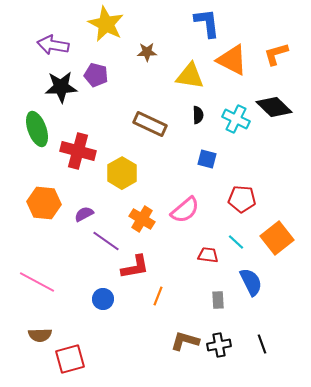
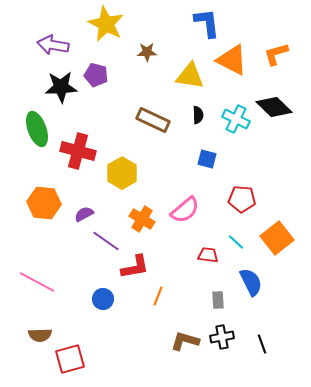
brown rectangle: moved 3 px right, 4 px up
black cross: moved 3 px right, 8 px up
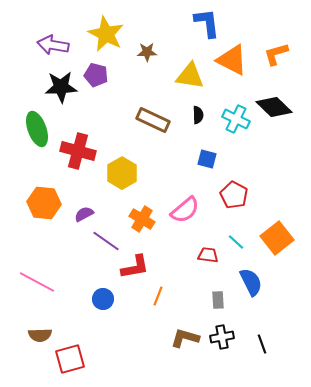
yellow star: moved 10 px down
red pentagon: moved 8 px left, 4 px up; rotated 24 degrees clockwise
brown L-shape: moved 3 px up
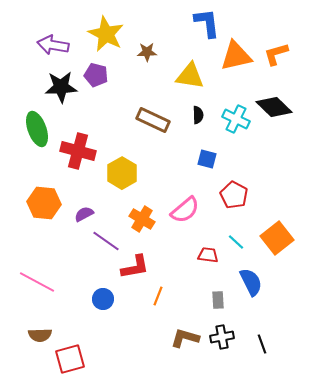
orange triangle: moved 4 px right, 4 px up; rotated 40 degrees counterclockwise
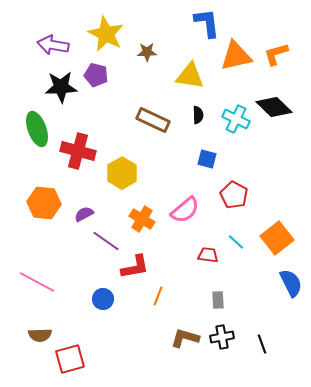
blue semicircle: moved 40 px right, 1 px down
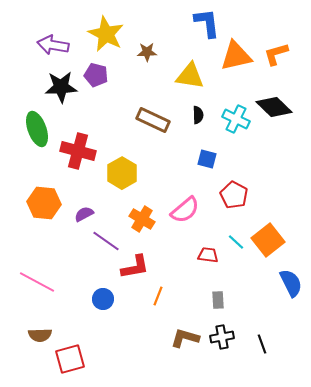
orange square: moved 9 px left, 2 px down
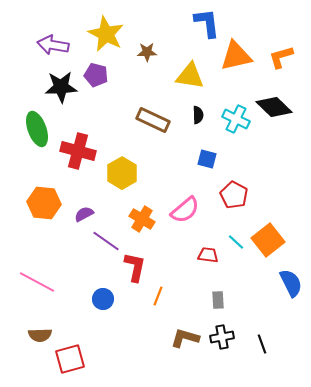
orange L-shape: moved 5 px right, 3 px down
red L-shape: rotated 68 degrees counterclockwise
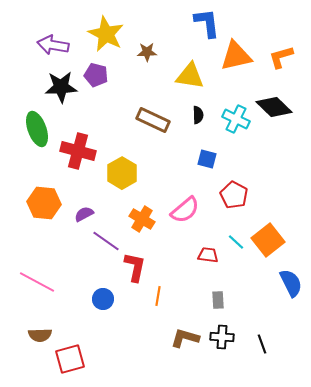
orange line: rotated 12 degrees counterclockwise
black cross: rotated 15 degrees clockwise
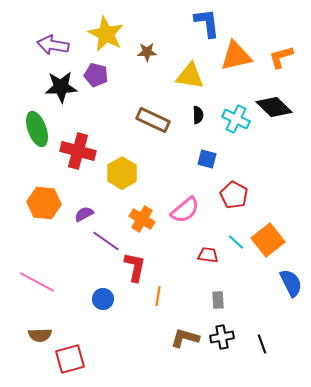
black cross: rotated 15 degrees counterclockwise
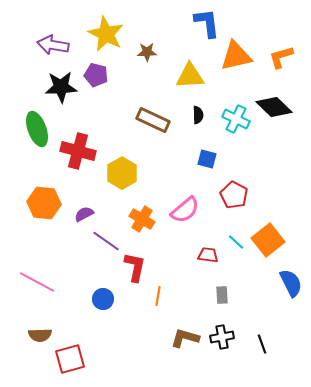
yellow triangle: rotated 12 degrees counterclockwise
gray rectangle: moved 4 px right, 5 px up
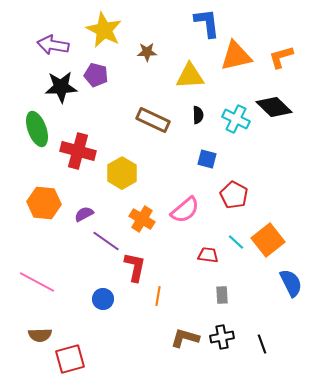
yellow star: moved 2 px left, 4 px up
